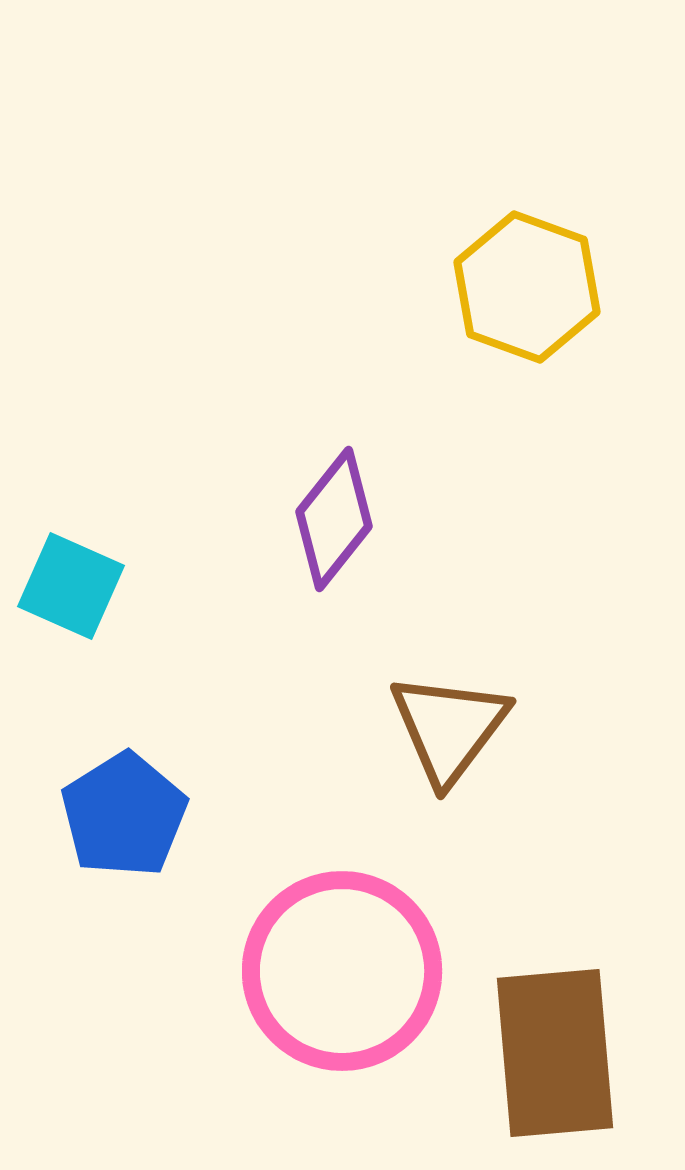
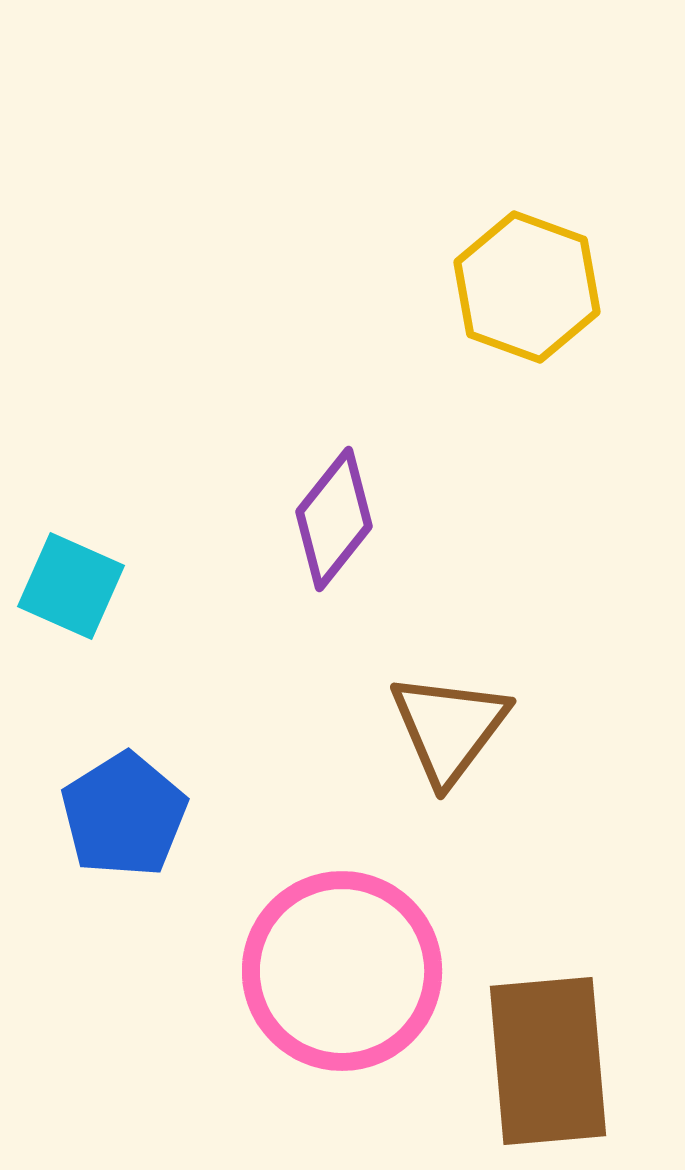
brown rectangle: moved 7 px left, 8 px down
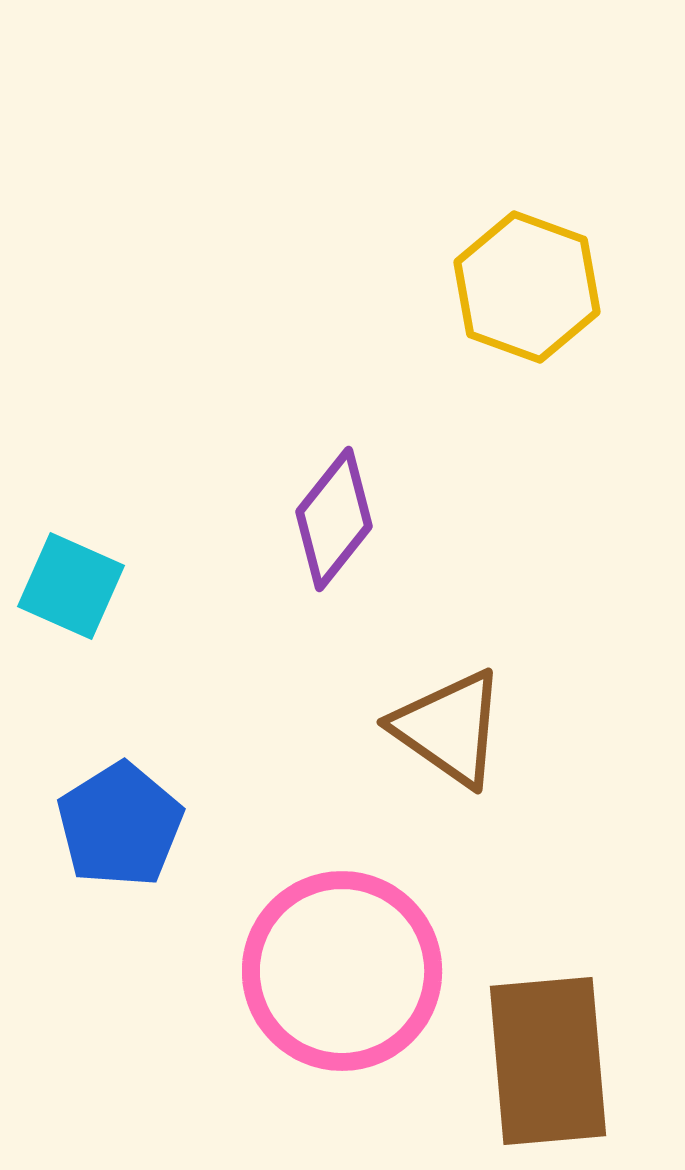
brown triangle: rotated 32 degrees counterclockwise
blue pentagon: moved 4 px left, 10 px down
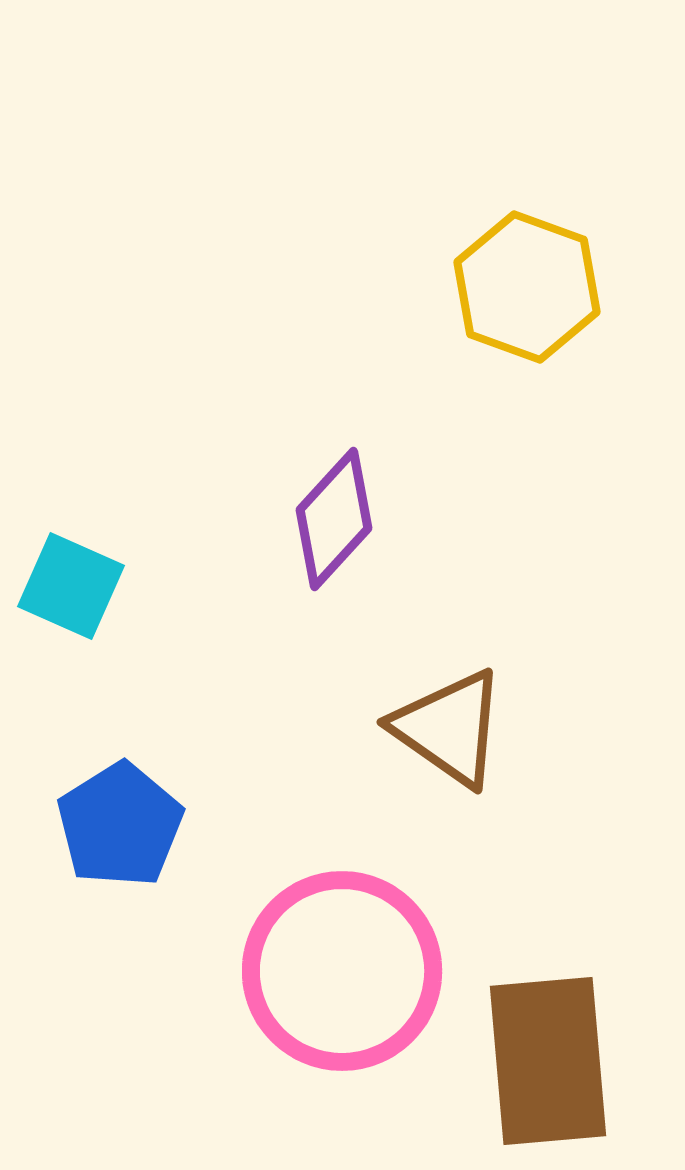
purple diamond: rotated 4 degrees clockwise
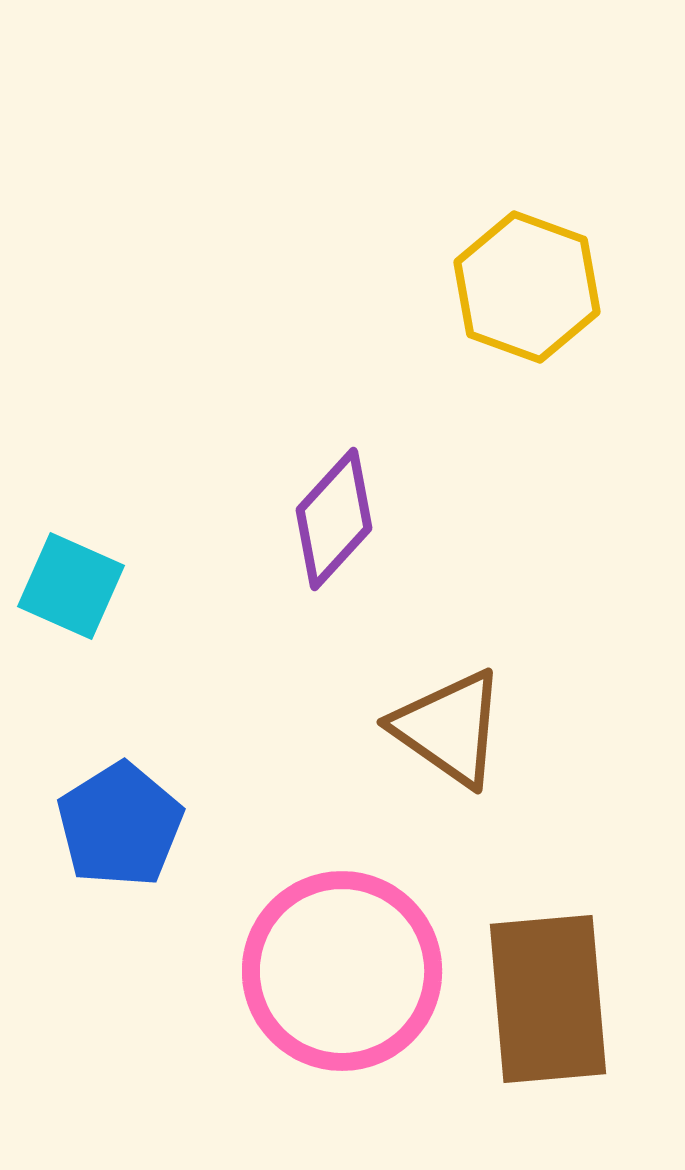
brown rectangle: moved 62 px up
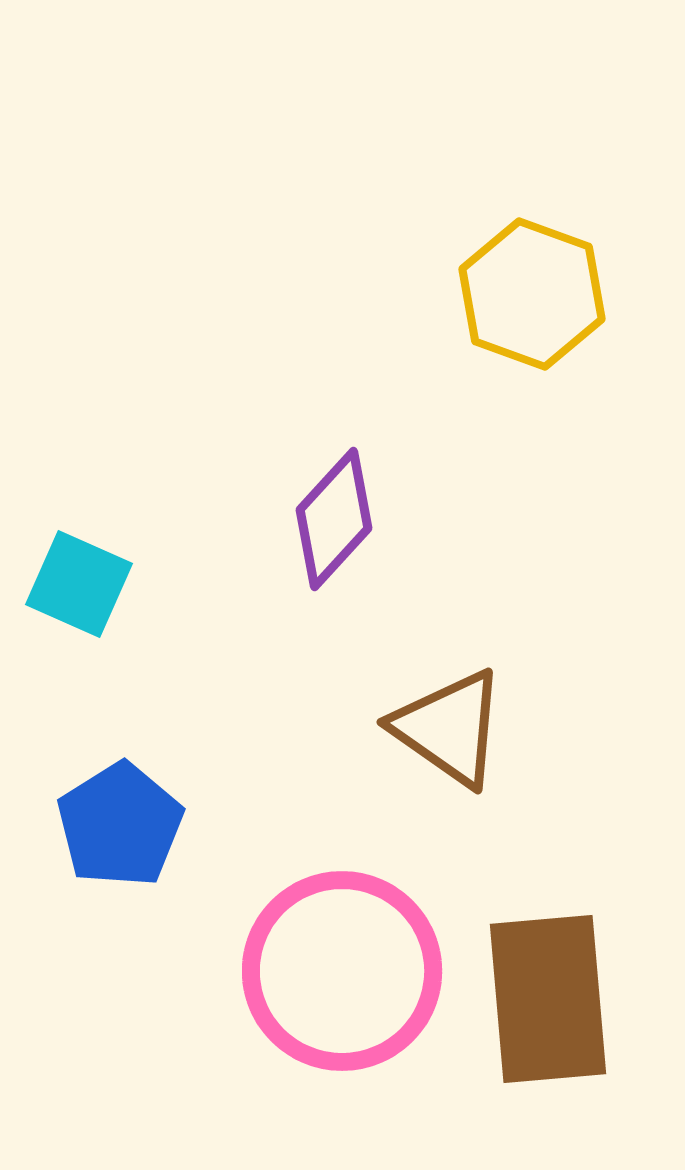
yellow hexagon: moved 5 px right, 7 px down
cyan square: moved 8 px right, 2 px up
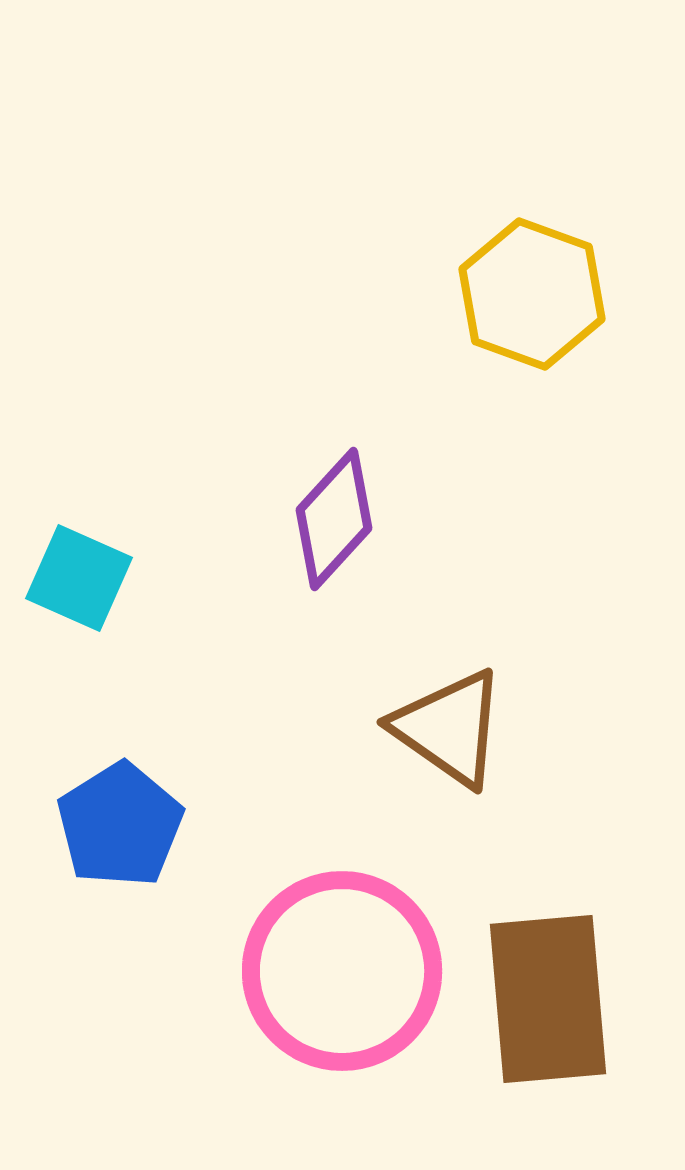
cyan square: moved 6 px up
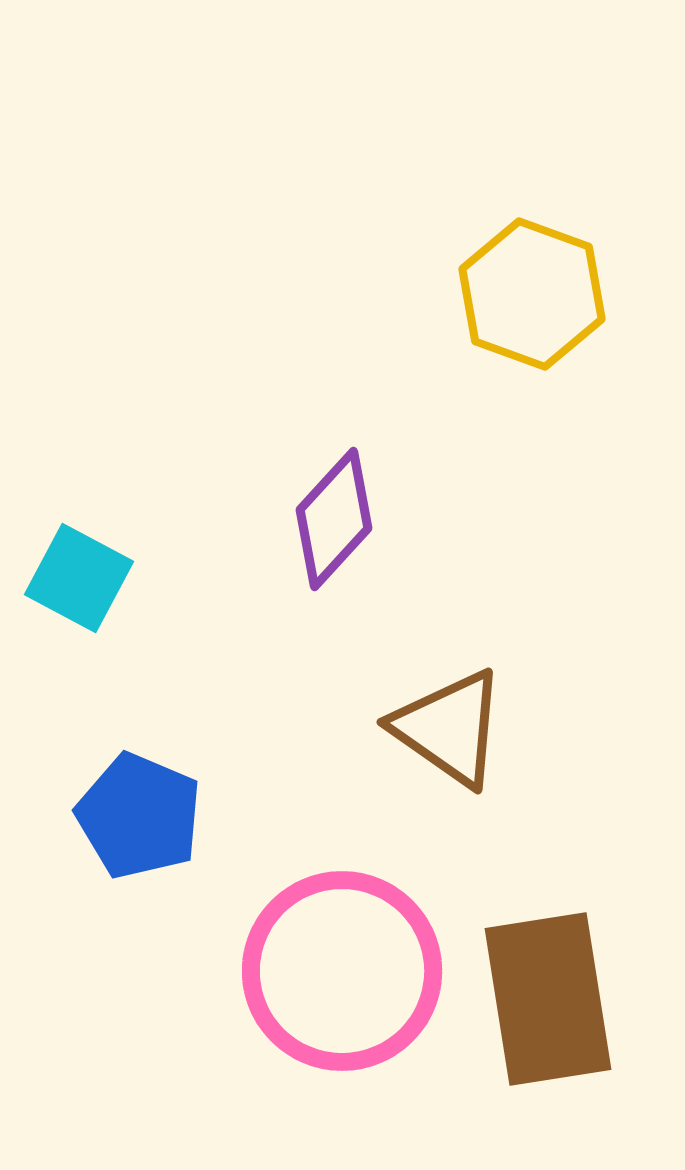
cyan square: rotated 4 degrees clockwise
blue pentagon: moved 19 px right, 9 px up; rotated 17 degrees counterclockwise
brown rectangle: rotated 4 degrees counterclockwise
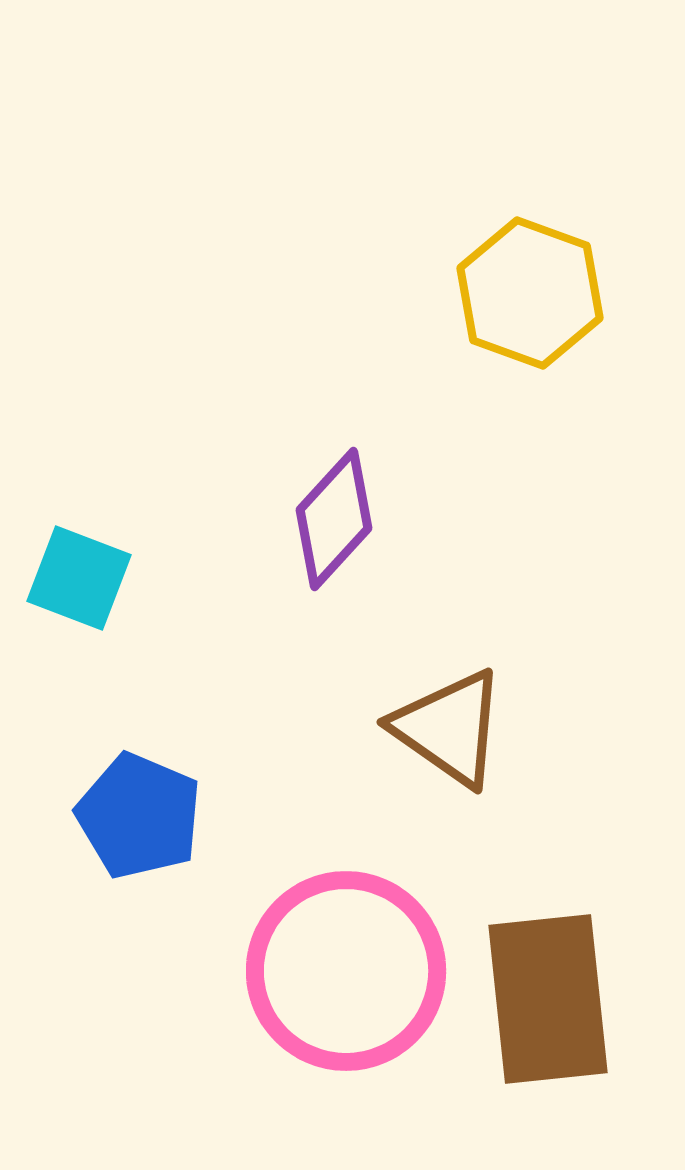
yellow hexagon: moved 2 px left, 1 px up
cyan square: rotated 7 degrees counterclockwise
pink circle: moved 4 px right
brown rectangle: rotated 3 degrees clockwise
